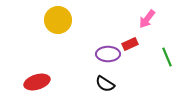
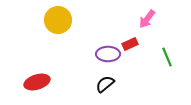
black semicircle: rotated 108 degrees clockwise
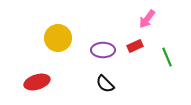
yellow circle: moved 18 px down
red rectangle: moved 5 px right, 2 px down
purple ellipse: moved 5 px left, 4 px up
black semicircle: rotated 96 degrees counterclockwise
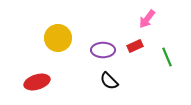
black semicircle: moved 4 px right, 3 px up
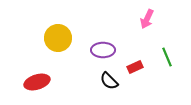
pink arrow: rotated 12 degrees counterclockwise
red rectangle: moved 21 px down
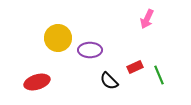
purple ellipse: moved 13 px left
green line: moved 8 px left, 18 px down
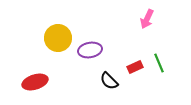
purple ellipse: rotated 10 degrees counterclockwise
green line: moved 12 px up
red ellipse: moved 2 px left
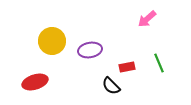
pink arrow: rotated 24 degrees clockwise
yellow circle: moved 6 px left, 3 px down
red rectangle: moved 8 px left; rotated 14 degrees clockwise
black semicircle: moved 2 px right, 5 px down
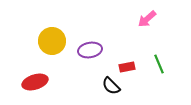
green line: moved 1 px down
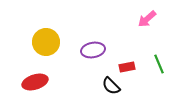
yellow circle: moved 6 px left, 1 px down
purple ellipse: moved 3 px right
